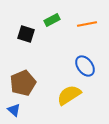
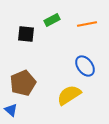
black square: rotated 12 degrees counterclockwise
blue triangle: moved 3 px left
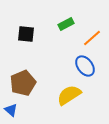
green rectangle: moved 14 px right, 4 px down
orange line: moved 5 px right, 14 px down; rotated 30 degrees counterclockwise
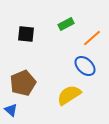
blue ellipse: rotated 10 degrees counterclockwise
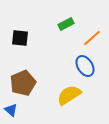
black square: moved 6 px left, 4 px down
blue ellipse: rotated 15 degrees clockwise
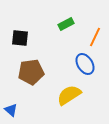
orange line: moved 3 px right, 1 px up; rotated 24 degrees counterclockwise
blue ellipse: moved 2 px up
brown pentagon: moved 8 px right, 11 px up; rotated 15 degrees clockwise
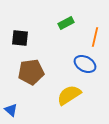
green rectangle: moved 1 px up
orange line: rotated 12 degrees counterclockwise
blue ellipse: rotated 30 degrees counterclockwise
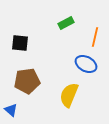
black square: moved 5 px down
blue ellipse: moved 1 px right
brown pentagon: moved 4 px left, 9 px down
yellow semicircle: rotated 35 degrees counterclockwise
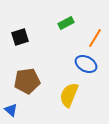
orange line: moved 1 px down; rotated 18 degrees clockwise
black square: moved 6 px up; rotated 24 degrees counterclockwise
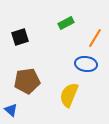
blue ellipse: rotated 20 degrees counterclockwise
